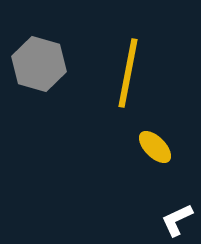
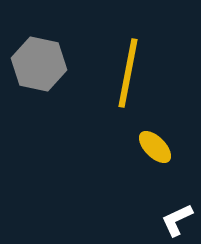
gray hexagon: rotated 4 degrees counterclockwise
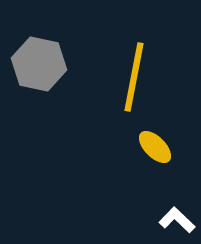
yellow line: moved 6 px right, 4 px down
white L-shape: rotated 69 degrees clockwise
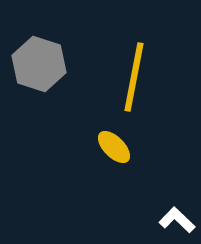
gray hexagon: rotated 6 degrees clockwise
yellow ellipse: moved 41 px left
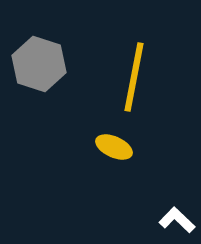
yellow ellipse: rotated 21 degrees counterclockwise
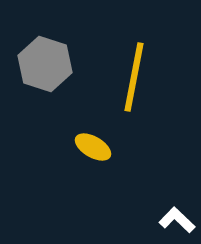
gray hexagon: moved 6 px right
yellow ellipse: moved 21 px left; rotated 6 degrees clockwise
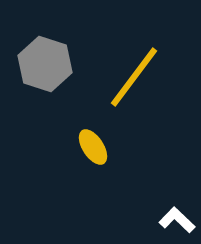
yellow line: rotated 26 degrees clockwise
yellow ellipse: rotated 27 degrees clockwise
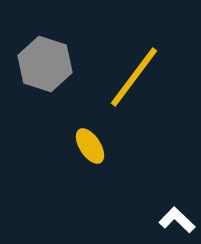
yellow ellipse: moved 3 px left, 1 px up
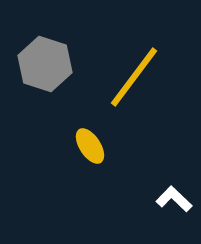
white L-shape: moved 3 px left, 21 px up
